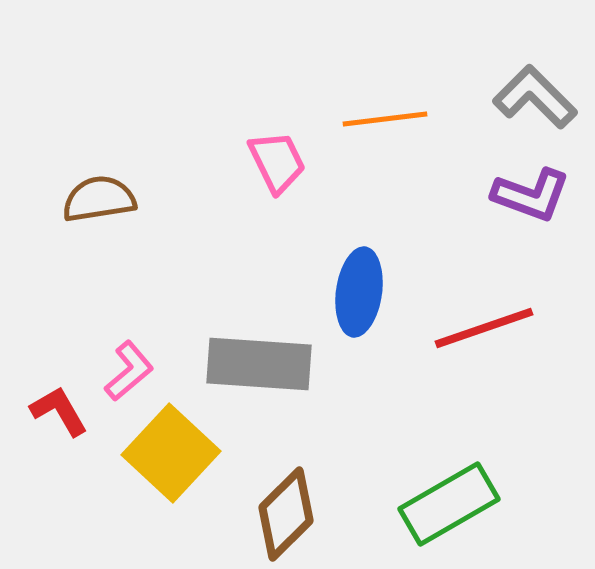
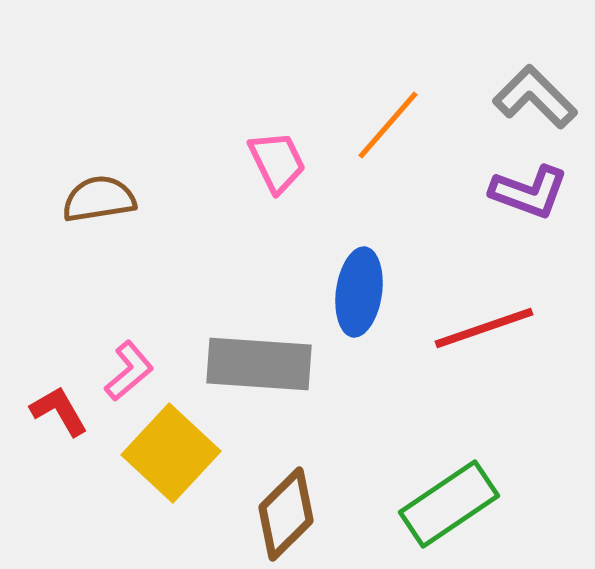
orange line: moved 3 px right, 6 px down; rotated 42 degrees counterclockwise
purple L-shape: moved 2 px left, 3 px up
green rectangle: rotated 4 degrees counterclockwise
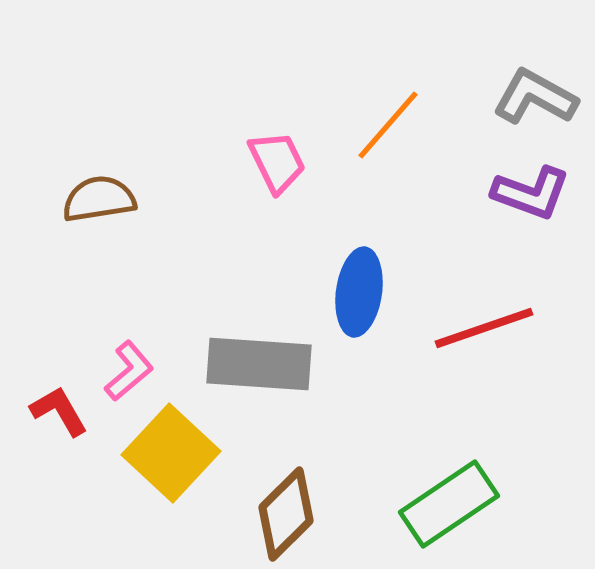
gray L-shape: rotated 16 degrees counterclockwise
purple L-shape: moved 2 px right, 1 px down
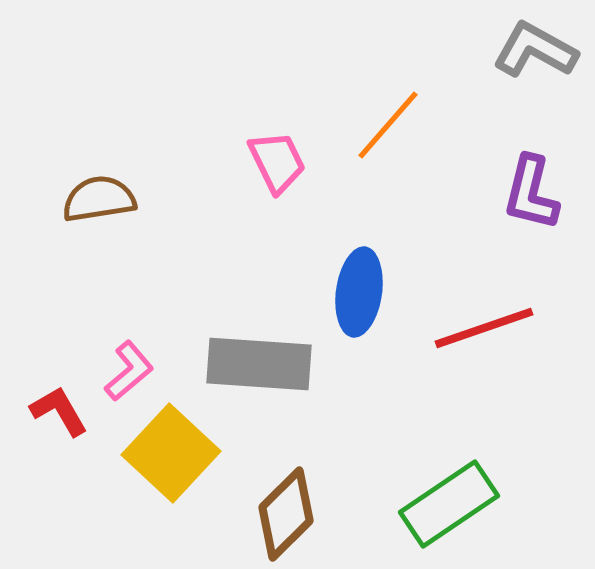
gray L-shape: moved 47 px up
purple L-shape: rotated 84 degrees clockwise
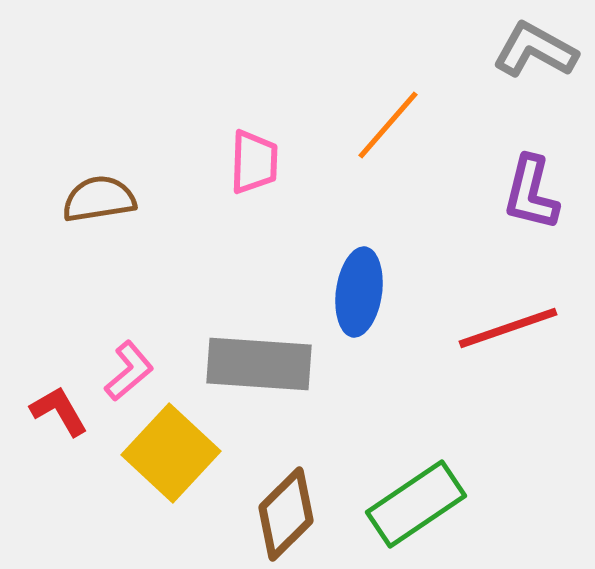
pink trapezoid: moved 23 px left; rotated 28 degrees clockwise
red line: moved 24 px right
green rectangle: moved 33 px left
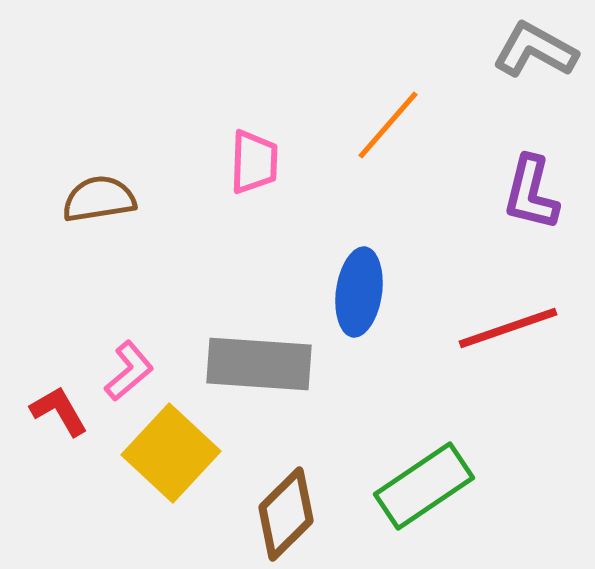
green rectangle: moved 8 px right, 18 px up
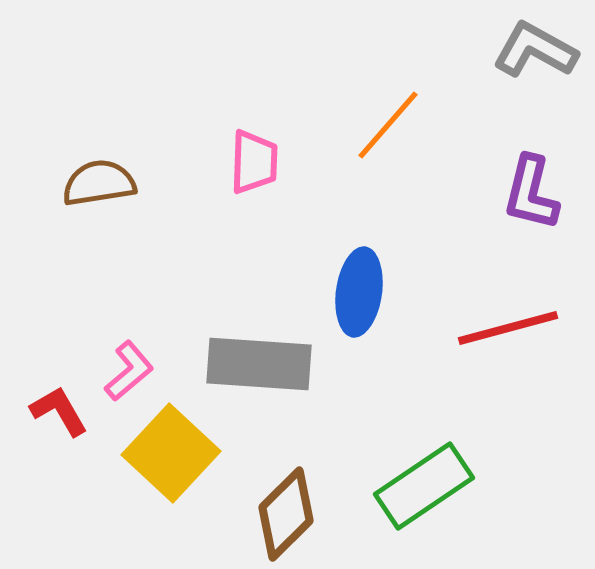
brown semicircle: moved 16 px up
red line: rotated 4 degrees clockwise
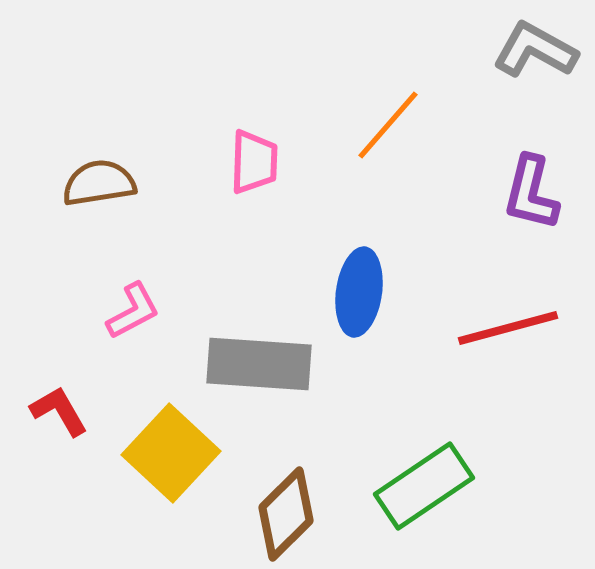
pink L-shape: moved 4 px right, 60 px up; rotated 12 degrees clockwise
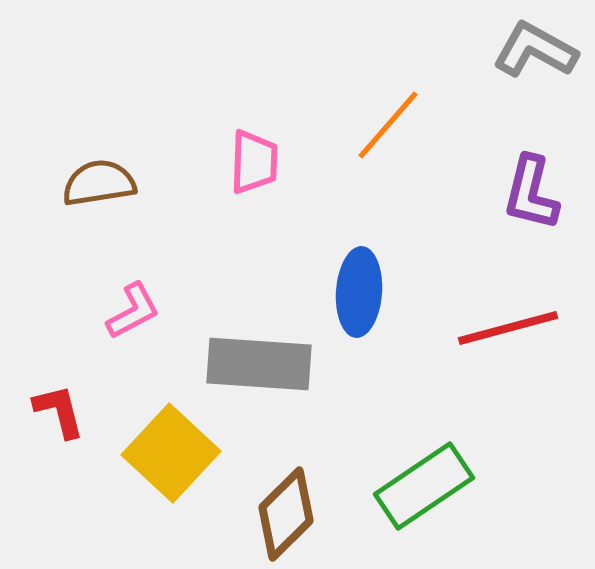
blue ellipse: rotated 4 degrees counterclockwise
red L-shape: rotated 16 degrees clockwise
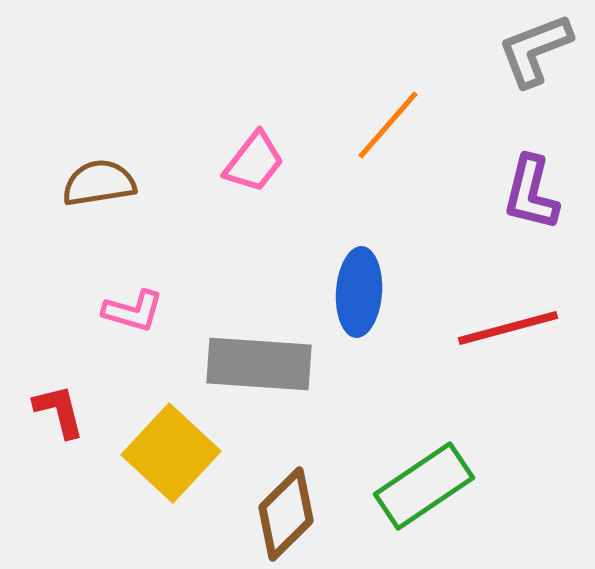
gray L-shape: rotated 50 degrees counterclockwise
pink trapezoid: rotated 36 degrees clockwise
pink L-shape: rotated 44 degrees clockwise
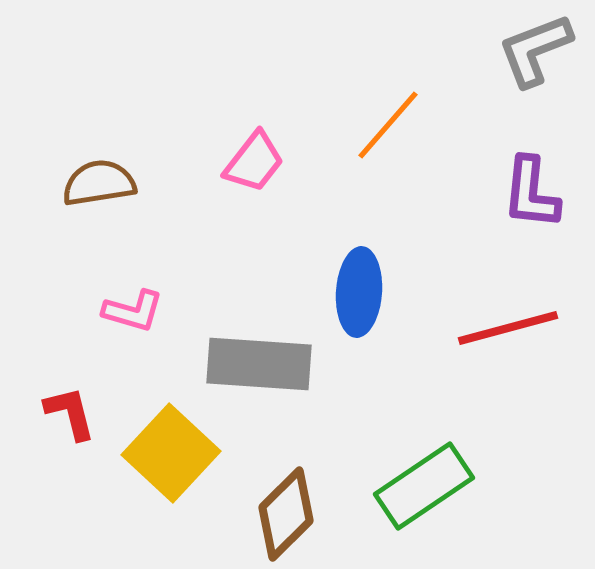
purple L-shape: rotated 8 degrees counterclockwise
red L-shape: moved 11 px right, 2 px down
